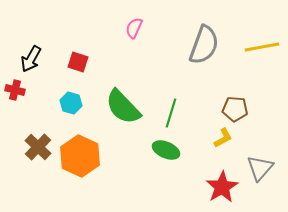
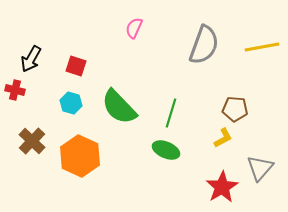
red square: moved 2 px left, 4 px down
green semicircle: moved 4 px left
brown cross: moved 6 px left, 6 px up
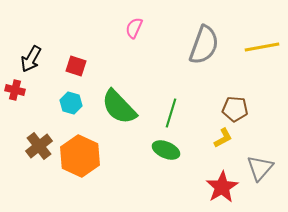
brown cross: moved 7 px right, 5 px down; rotated 8 degrees clockwise
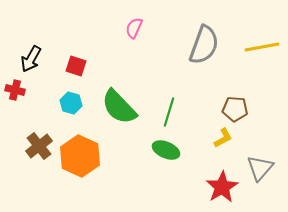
green line: moved 2 px left, 1 px up
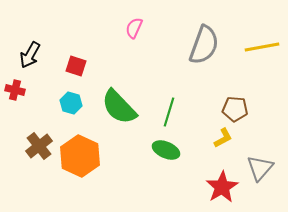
black arrow: moved 1 px left, 4 px up
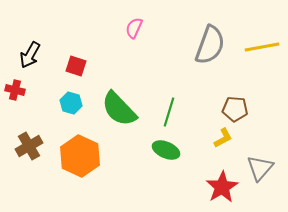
gray semicircle: moved 6 px right
green semicircle: moved 2 px down
brown cross: moved 10 px left; rotated 8 degrees clockwise
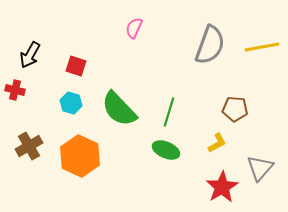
yellow L-shape: moved 6 px left, 5 px down
